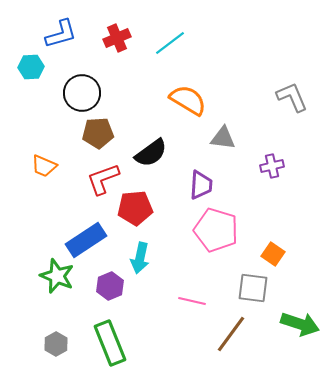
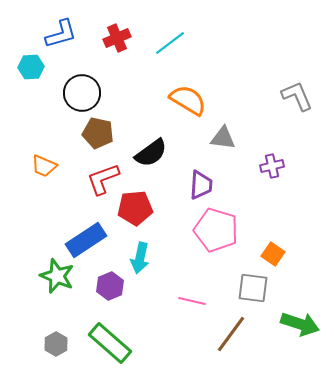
gray L-shape: moved 5 px right, 1 px up
brown pentagon: rotated 16 degrees clockwise
green rectangle: rotated 27 degrees counterclockwise
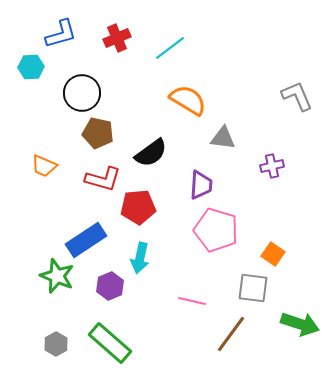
cyan line: moved 5 px down
red L-shape: rotated 144 degrees counterclockwise
red pentagon: moved 3 px right, 1 px up
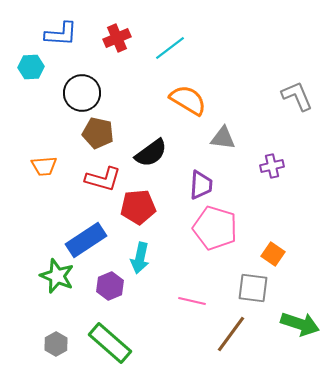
blue L-shape: rotated 20 degrees clockwise
orange trapezoid: rotated 28 degrees counterclockwise
pink pentagon: moved 1 px left, 2 px up
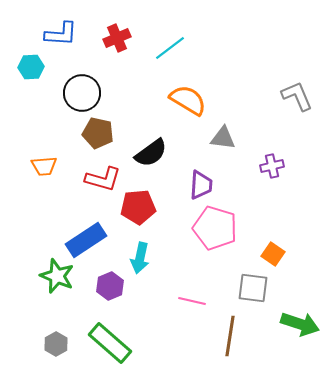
brown line: moved 1 px left, 2 px down; rotated 27 degrees counterclockwise
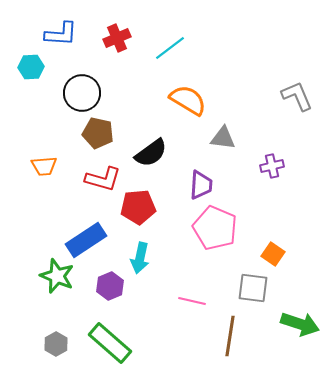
pink pentagon: rotated 6 degrees clockwise
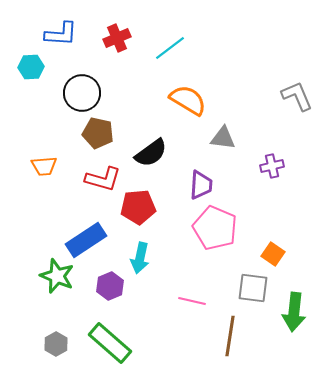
green arrow: moved 6 px left, 12 px up; rotated 78 degrees clockwise
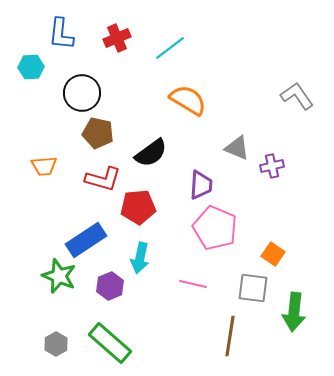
blue L-shape: rotated 92 degrees clockwise
gray L-shape: rotated 12 degrees counterclockwise
gray triangle: moved 14 px right, 10 px down; rotated 16 degrees clockwise
green star: moved 2 px right
pink line: moved 1 px right, 17 px up
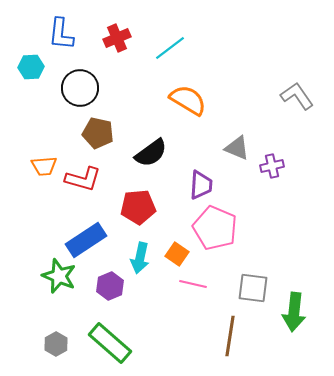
black circle: moved 2 px left, 5 px up
red L-shape: moved 20 px left
orange square: moved 96 px left
